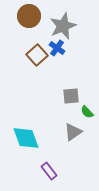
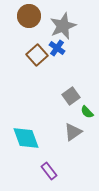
gray square: rotated 30 degrees counterclockwise
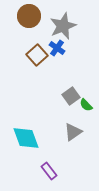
green semicircle: moved 1 px left, 7 px up
